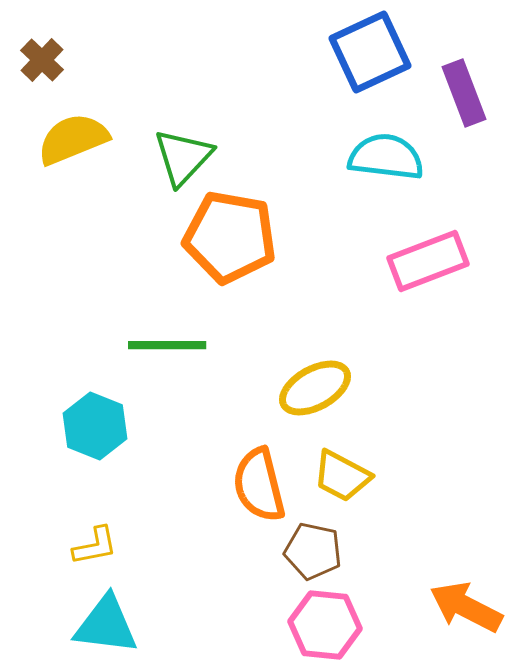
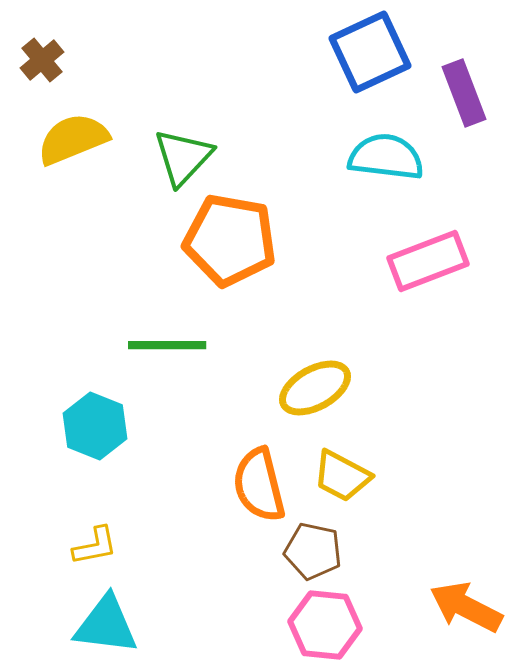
brown cross: rotated 6 degrees clockwise
orange pentagon: moved 3 px down
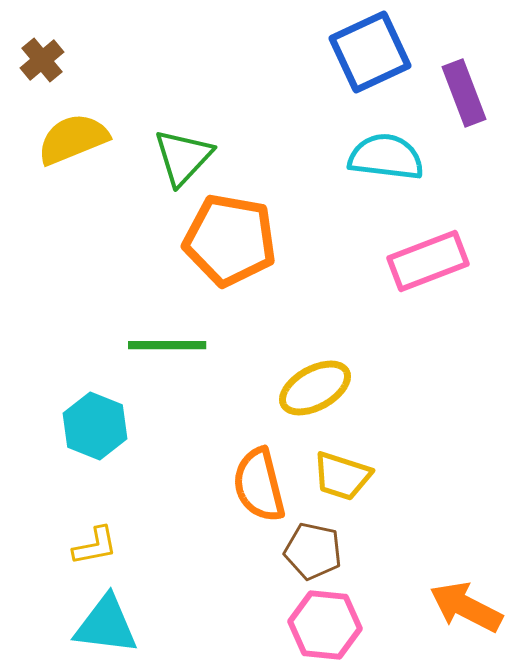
yellow trapezoid: rotated 10 degrees counterclockwise
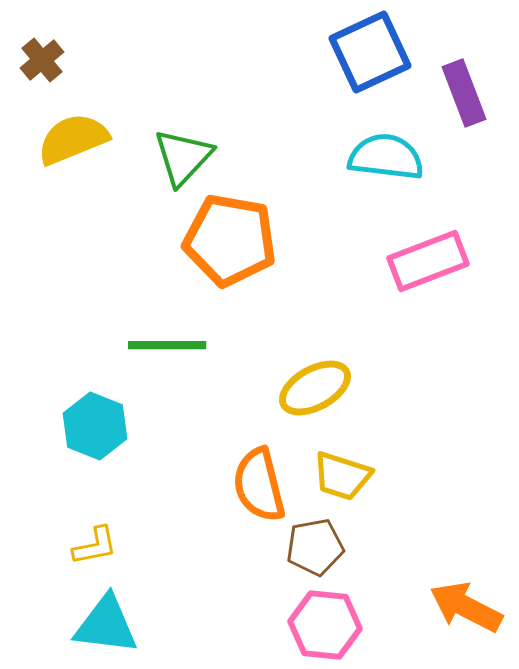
brown pentagon: moved 2 px right, 4 px up; rotated 22 degrees counterclockwise
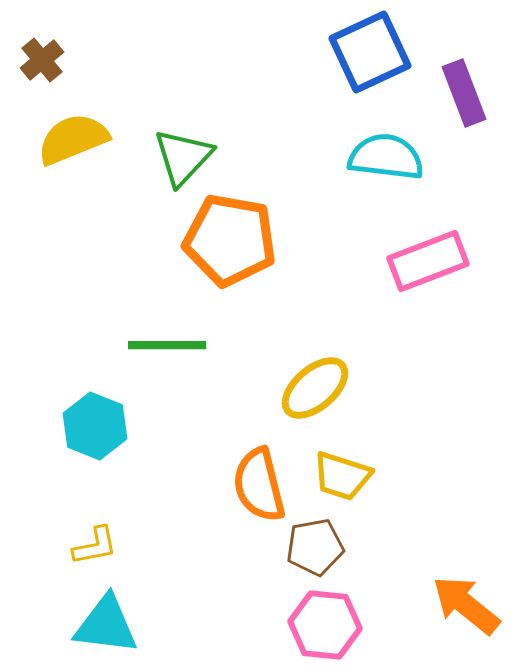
yellow ellipse: rotated 12 degrees counterclockwise
orange arrow: moved 2 px up; rotated 12 degrees clockwise
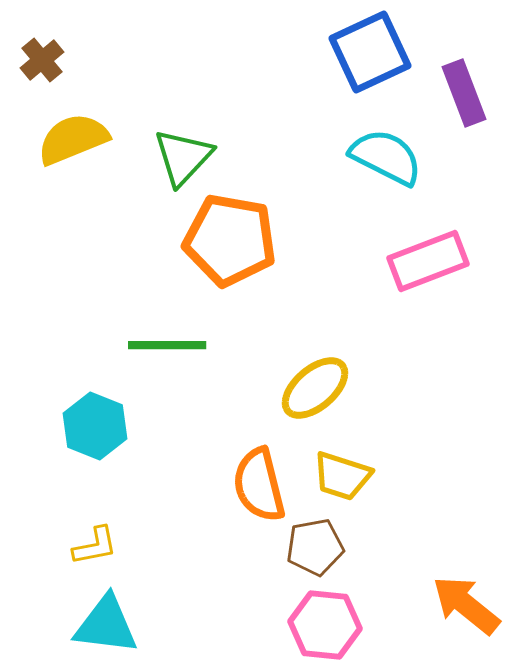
cyan semicircle: rotated 20 degrees clockwise
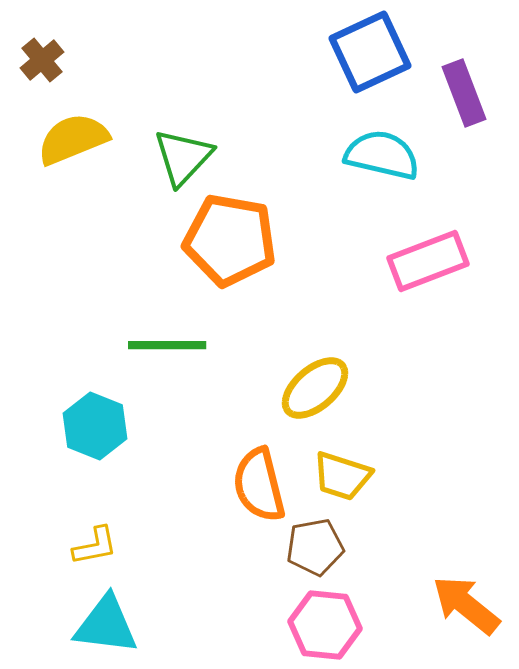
cyan semicircle: moved 4 px left, 2 px up; rotated 14 degrees counterclockwise
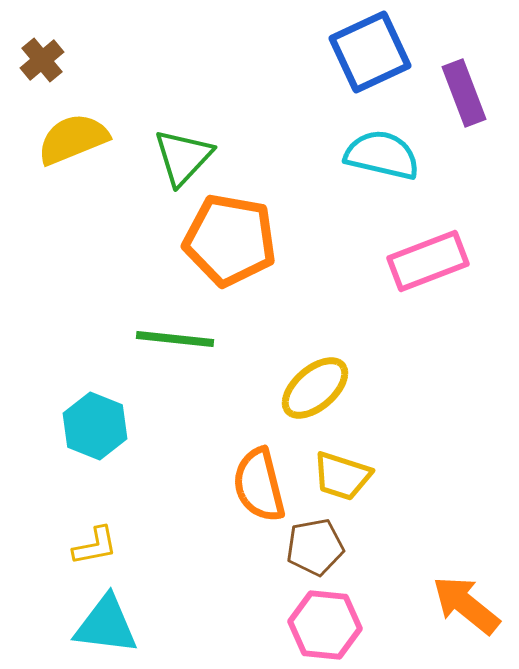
green line: moved 8 px right, 6 px up; rotated 6 degrees clockwise
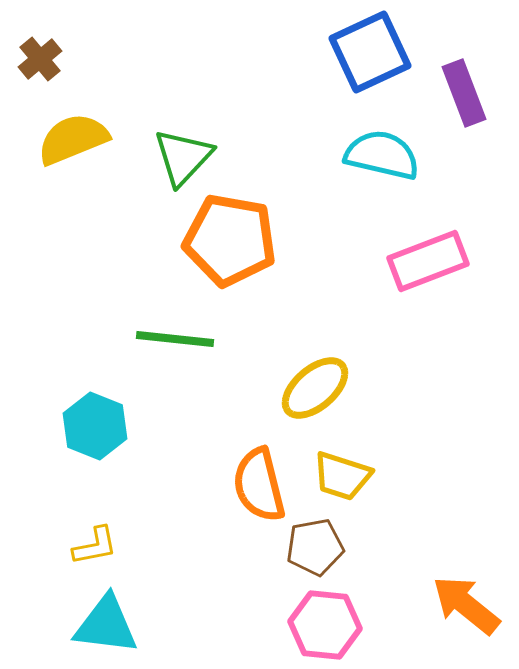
brown cross: moved 2 px left, 1 px up
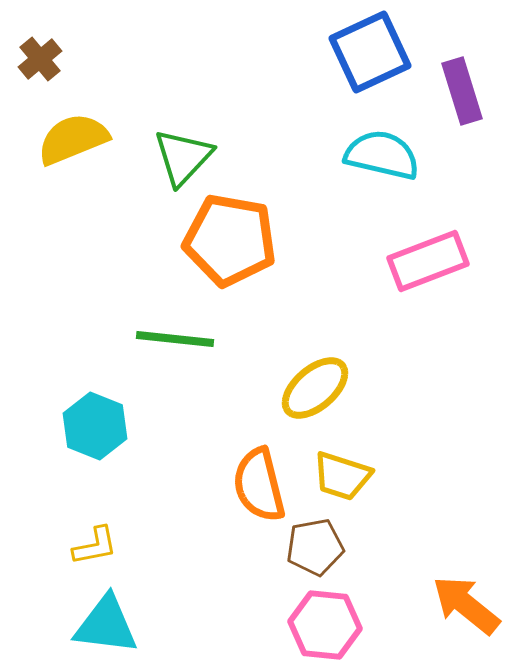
purple rectangle: moved 2 px left, 2 px up; rotated 4 degrees clockwise
